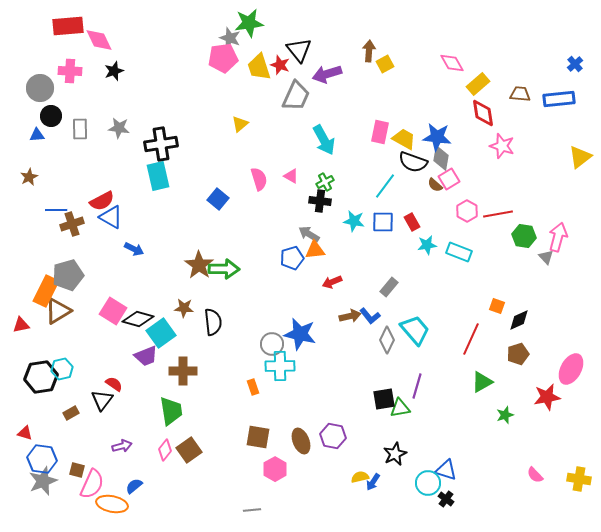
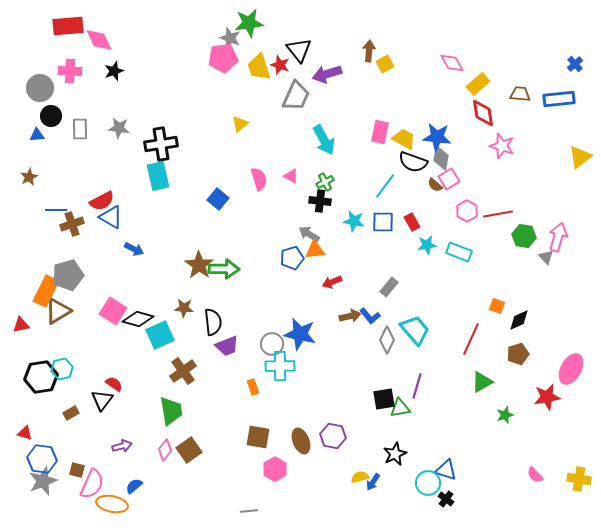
cyan square at (161, 333): moved 1 px left, 2 px down; rotated 12 degrees clockwise
purple trapezoid at (146, 356): moved 81 px right, 10 px up
brown cross at (183, 371): rotated 36 degrees counterclockwise
gray line at (252, 510): moved 3 px left, 1 px down
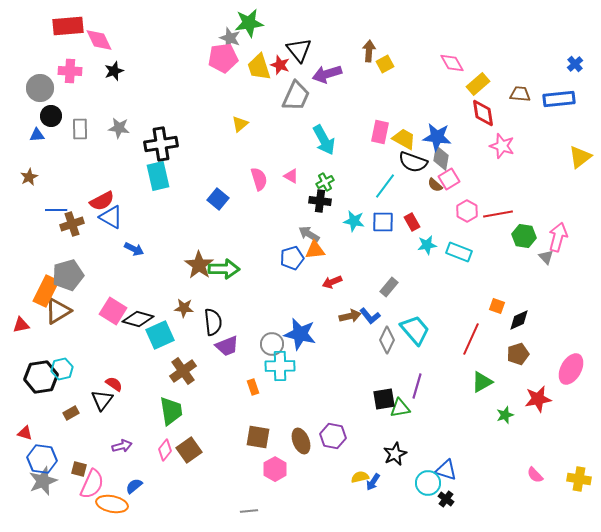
red star at (547, 397): moved 9 px left, 2 px down
brown square at (77, 470): moved 2 px right, 1 px up
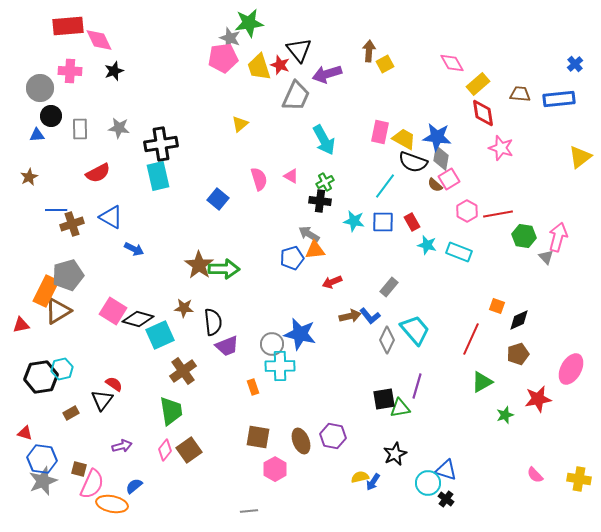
pink star at (502, 146): moved 1 px left, 2 px down
red semicircle at (102, 201): moved 4 px left, 28 px up
cyan star at (427, 245): rotated 24 degrees clockwise
